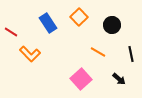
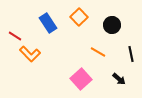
red line: moved 4 px right, 4 px down
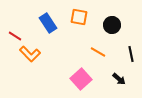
orange square: rotated 36 degrees counterclockwise
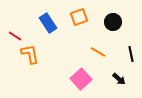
orange square: rotated 30 degrees counterclockwise
black circle: moved 1 px right, 3 px up
orange L-shape: rotated 145 degrees counterclockwise
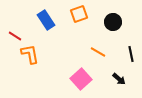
orange square: moved 3 px up
blue rectangle: moved 2 px left, 3 px up
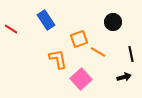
orange square: moved 25 px down
red line: moved 4 px left, 7 px up
orange L-shape: moved 28 px right, 5 px down
black arrow: moved 5 px right, 2 px up; rotated 56 degrees counterclockwise
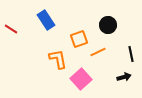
black circle: moved 5 px left, 3 px down
orange line: rotated 56 degrees counterclockwise
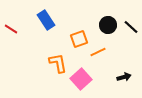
black line: moved 27 px up; rotated 35 degrees counterclockwise
orange L-shape: moved 4 px down
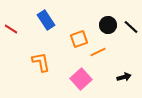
orange L-shape: moved 17 px left, 1 px up
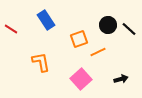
black line: moved 2 px left, 2 px down
black arrow: moved 3 px left, 2 px down
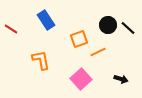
black line: moved 1 px left, 1 px up
orange L-shape: moved 2 px up
black arrow: rotated 32 degrees clockwise
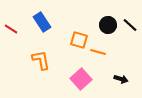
blue rectangle: moved 4 px left, 2 px down
black line: moved 2 px right, 3 px up
orange square: moved 1 px down; rotated 36 degrees clockwise
orange line: rotated 42 degrees clockwise
